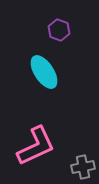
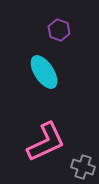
pink L-shape: moved 10 px right, 4 px up
gray cross: rotated 30 degrees clockwise
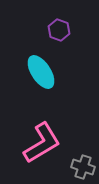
cyan ellipse: moved 3 px left
pink L-shape: moved 4 px left, 1 px down; rotated 6 degrees counterclockwise
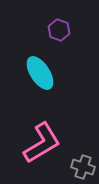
cyan ellipse: moved 1 px left, 1 px down
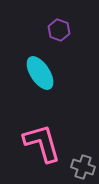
pink L-shape: rotated 75 degrees counterclockwise
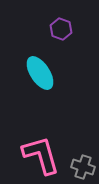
purple hexagon: moved 2 px right, 1 px up
pink L-shape: moved 1 px left, 12 px down
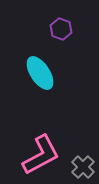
pink L-shape: rotated 78 degrees clockwise
gray cross: rotated 25 degrees clockwise
